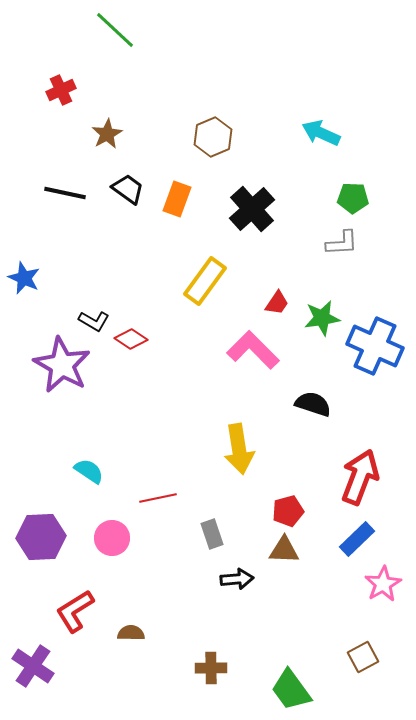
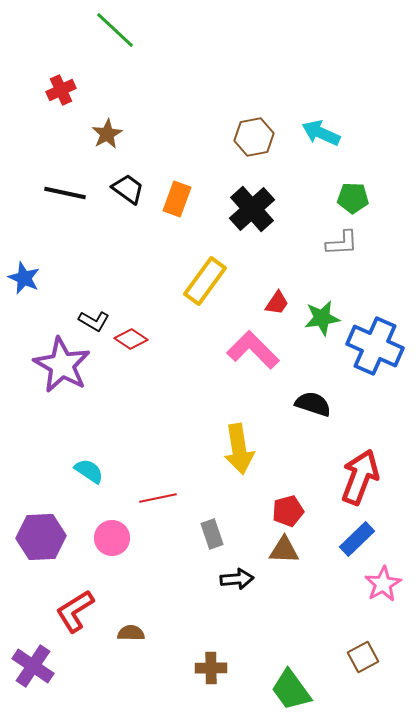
brown hexagon: moved 41 px right; rotated 12 degrees clockwise
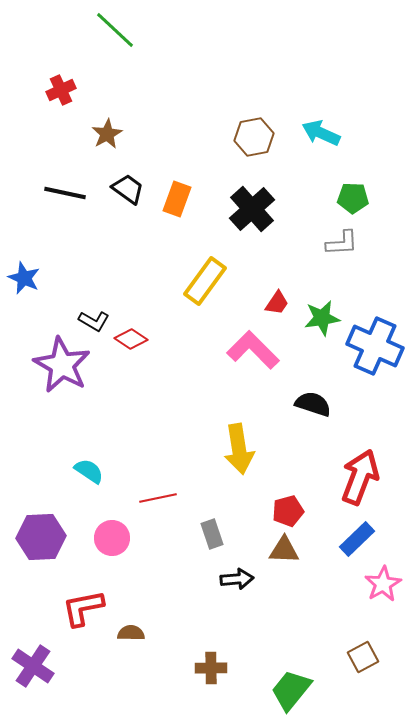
red L-shape: moved 8 px right, 3 px up; rotated 21 degrees clockwise
green trapezoid: rotated 75 degrees clockwise
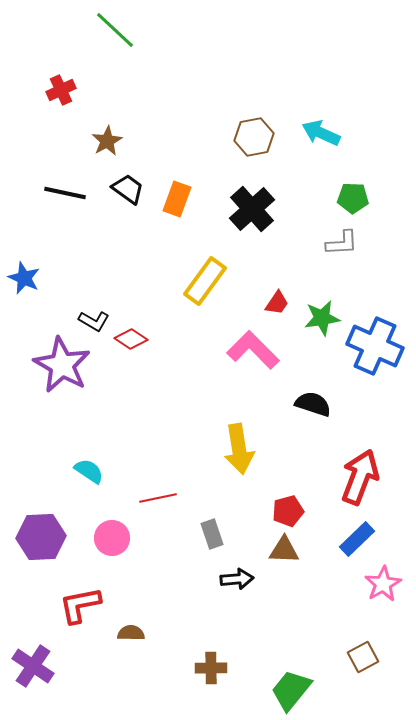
brown star: moved 7 px down
red L-shape: moved 3 px left, 3 px up
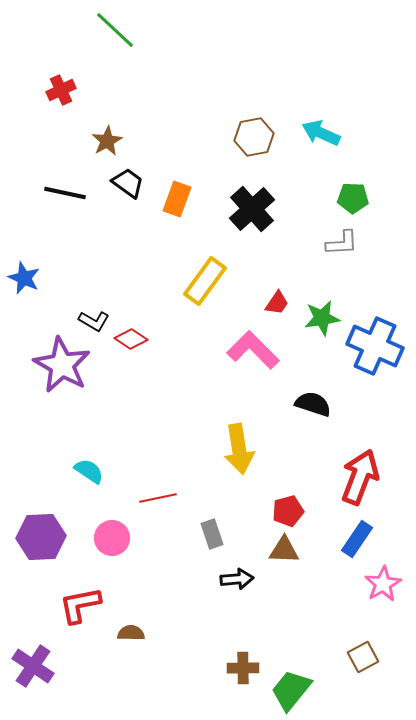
black trapezoid: moved 6 px up
blue rectangle: rotated 12 degrees counterclockwise
brown cross: moved 32 px right
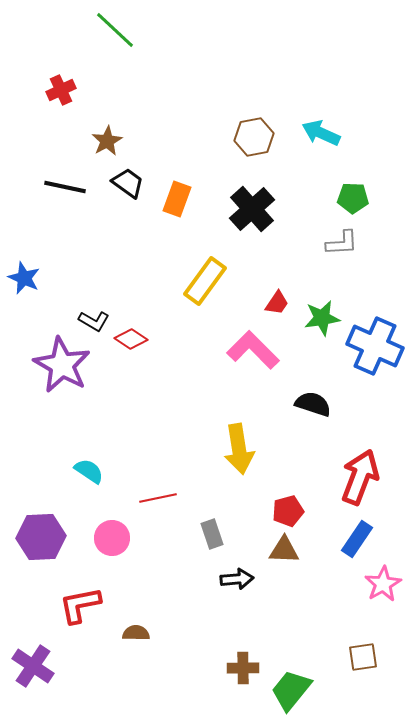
black line: moved 6 px up
brown semicircle: moved 5 px right
brown square: rotated 20 degrees clockwise
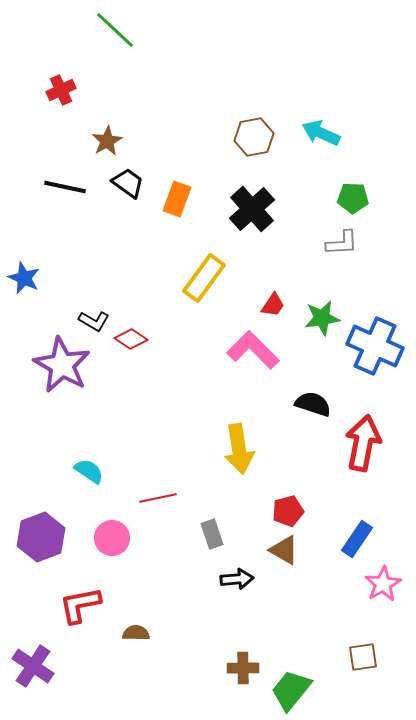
yellow rectangle: moved 1 px left, 3 px up
red trapezoid: moved 4 px left, 2 px down
red arrow: moved 3 px right, 34 px up; rotated 10 degrees counterclockwise
purple hexagon: rotated 18 degrees counterclockwise
brown triangle: rotated 28 degrees clockwise
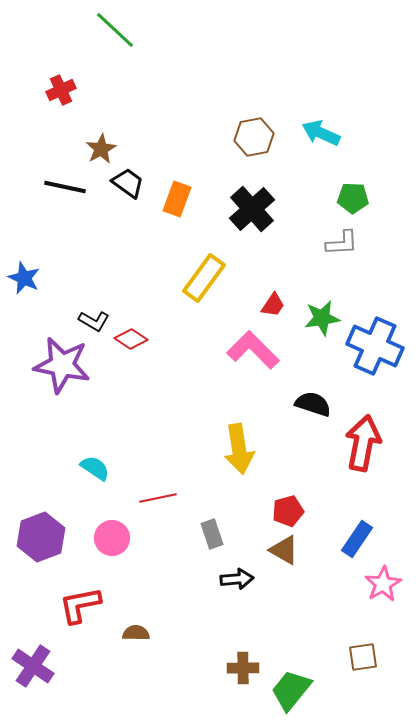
brown star: moved 6 px left, 8 px down
purple star: rotated 18 degrees counterclockwise
cyan semicircle: moved 6 px right, 3 px up
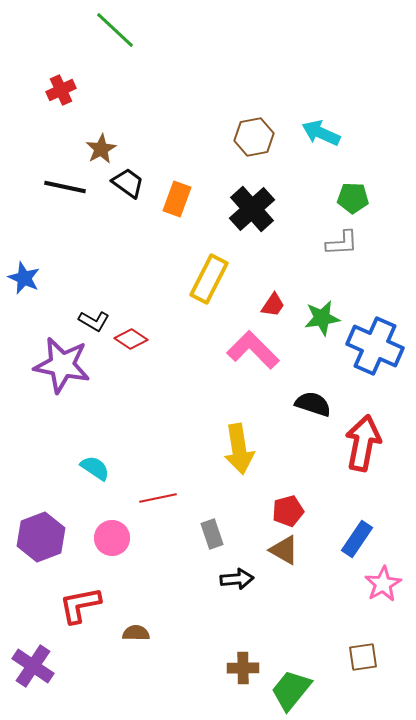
yellow rectangle: moved 5 px right, 1 px down; rotated 9 degrees counterclockwise
